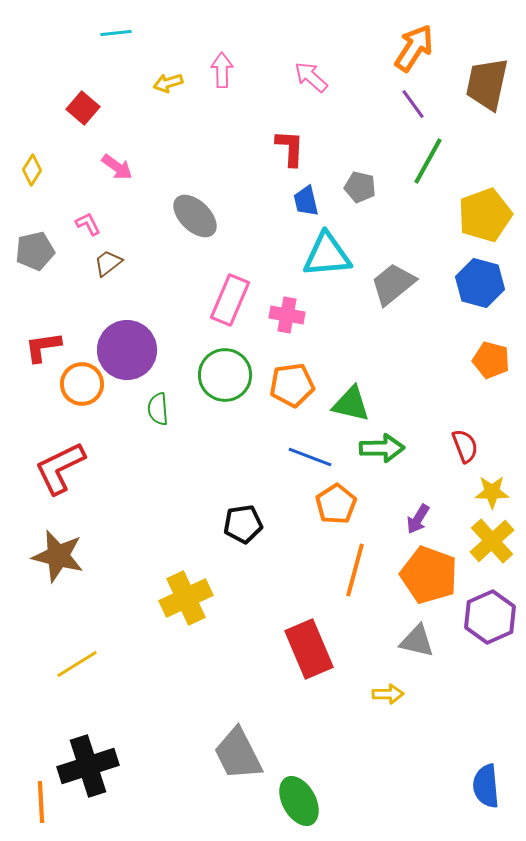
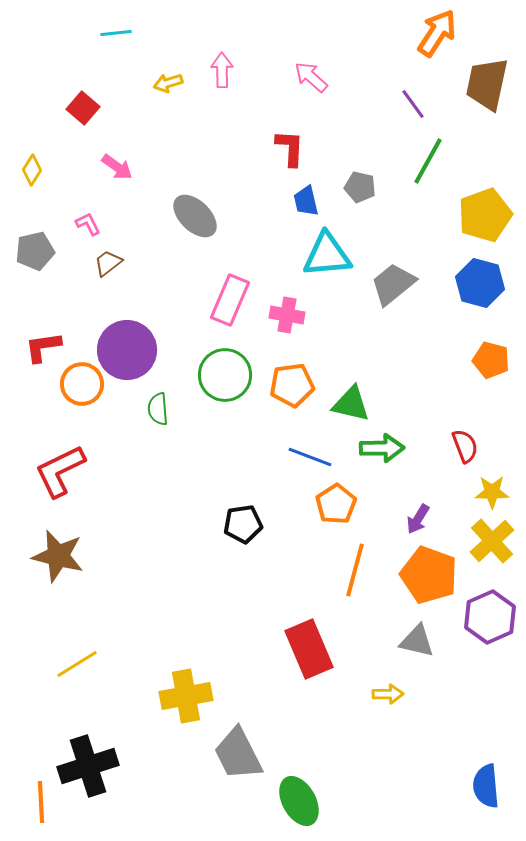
orange arrow at (414, 48): moved 23 px right, 15 px up
red L-shape at (60, 468): moved 3 px down
yellow cross at (186, 598): moved 98 px down; rotated 15 degrees clockwise
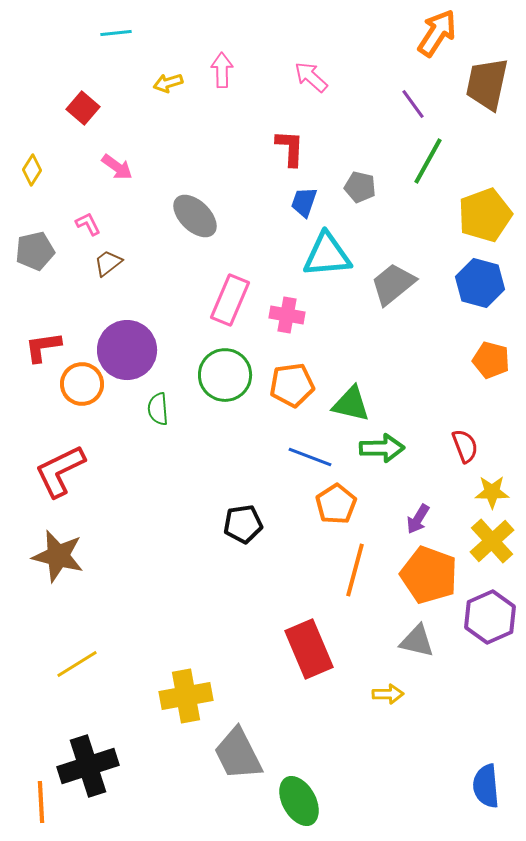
blue trapezoid at (306, 201): moved 2 px left, 1 px down; rotated 32 degrees clockwise
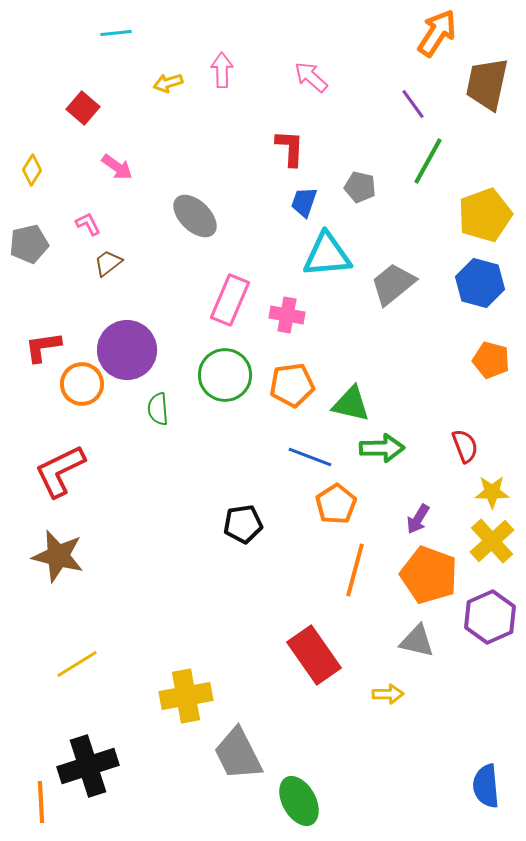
gray pentagon at (35, 251): moved 6 px left, 7 px up
red rectangle at (309, 649): moved 5 px right, 6 px down; rotated 12 degrees counterclockwise
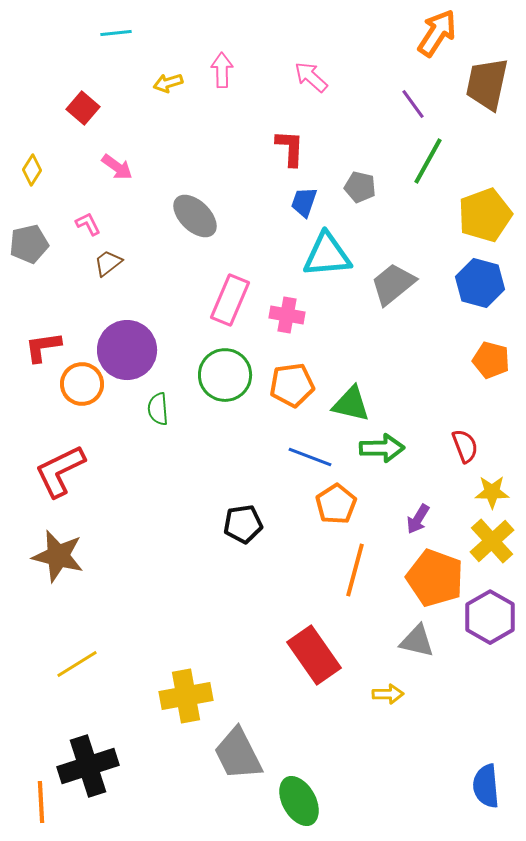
orange pentagon at (429, 575): moved 6 px right, 3 px down
purple hexagon at (490, 617): rotated 6 degrees counterclockwise
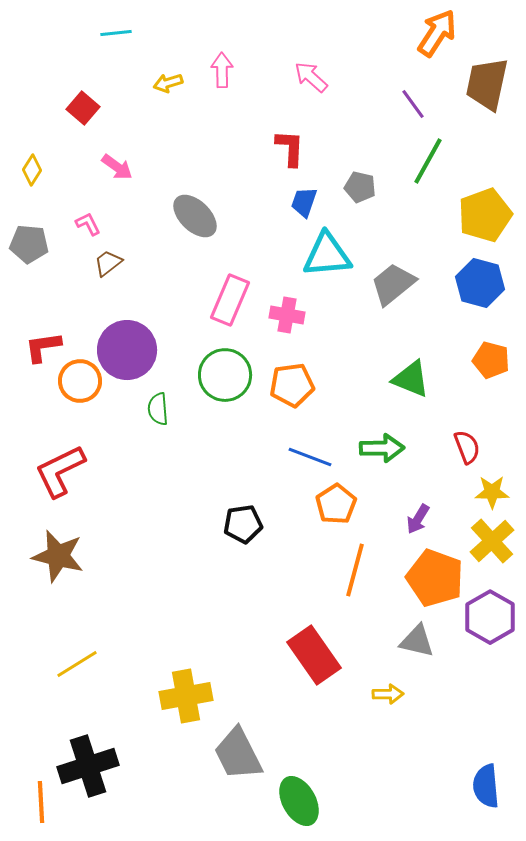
gray pentagon at (29, 244): rotated 18 degrees clockwise
orange circle at (82, 384): moved 2 px left, 3 px up
green triangle at (351, 404): moved 60 px right, 25 px up; rotated 9 degrees clockwise
red semicircle at (465, 446): moved 2 px right, 1 px down
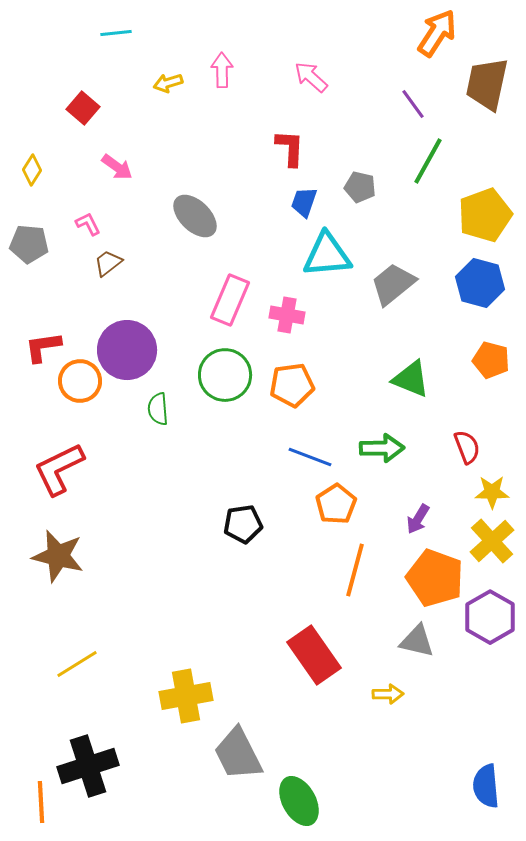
red L-shape at (60, 471): moved 1 px left, 2 px up
